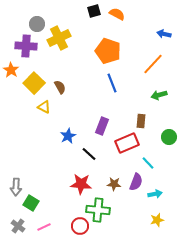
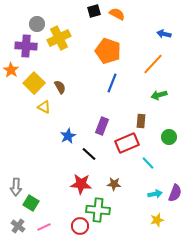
blue line: rotated 42 degrees clockwise
purple semicircle: moved 39 px right, 11 px down
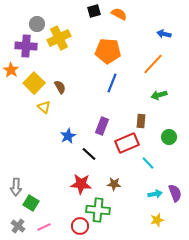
orange semicircle: moved 2 px right
orange pentagon: rotated 15 degrees counterclockwise
yellow triangle: rotated 16 degrees clockwise
purple semicircle: rotated 42 degrees counterclockwise
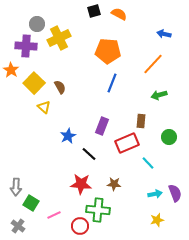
pink line: moved 10 px right, 12 px up
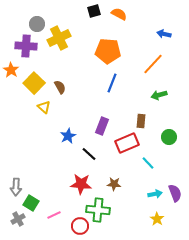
yellow star: moved 1 px up; rotated 24 degrees counterclockwise
gray cross: moved 7 px up; rotated 24 degrees clockwise
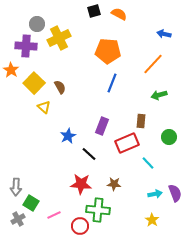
yellow star: moved 5 px left, 1 px down
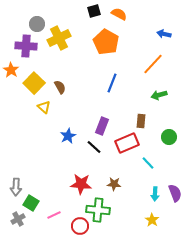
orange pentagon: moved 2 px left, 9 px up; rotated 25 degrees clockwise
black line: moved 5 px right, 7 px up
cyan arrow: rotated 104 degrees clockwise
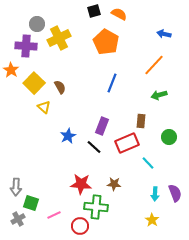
orange line: moved 1 px right, 1 px down
green square: rotated 14 degrees counterclockwise
green cross: moved 2 px left, 3 px up
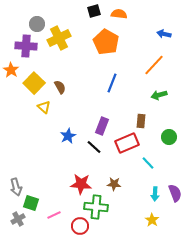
orange semicircle: rotated 21 degrees counterclockwise
gray arrow: rotated 18 degrees counterclockwise
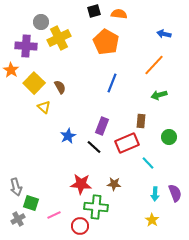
gray circle: moved 4 px right, 2 px up
